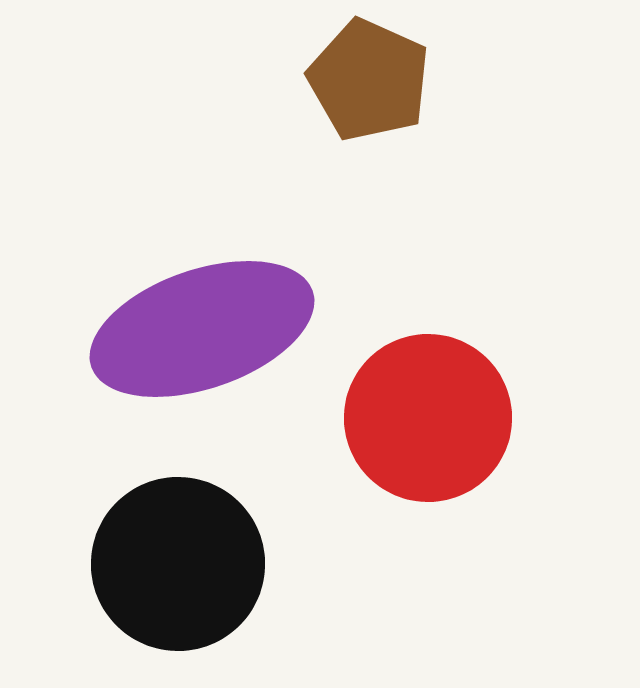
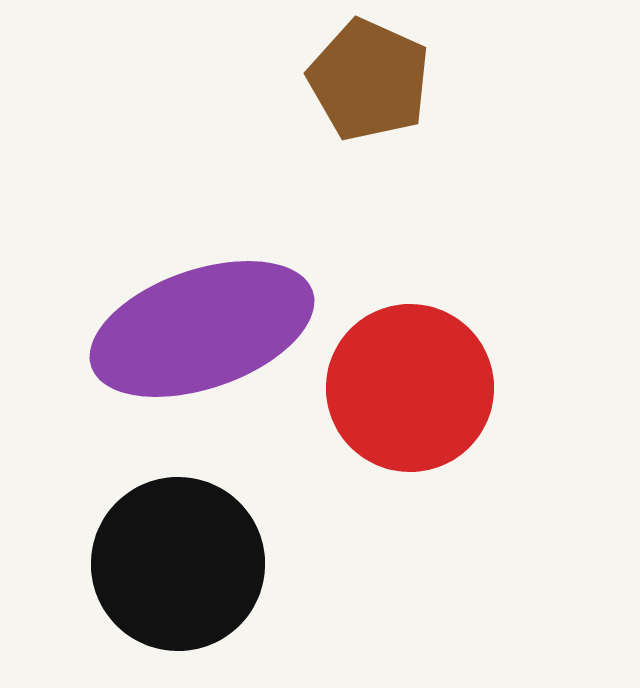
red circle: moved 18 px left, 30 px up
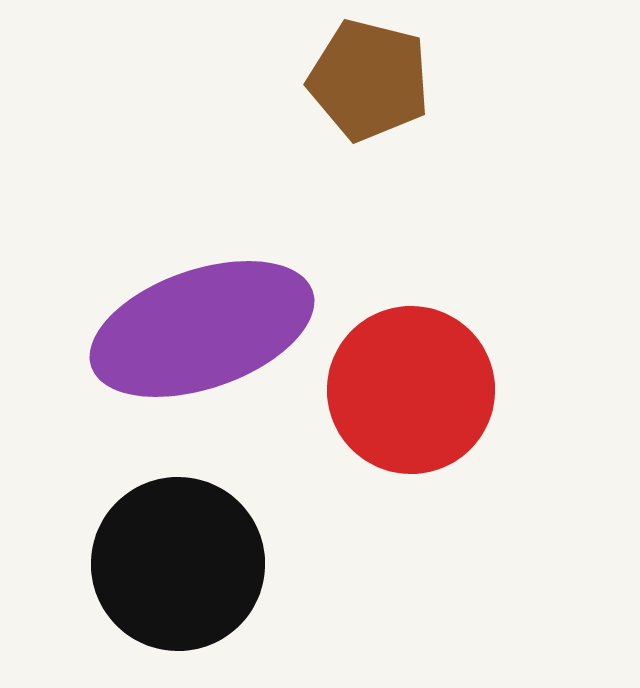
brown pentagon: rotated 10 degrees counterclockwise
red circle: moved 1 px right, 2 px down
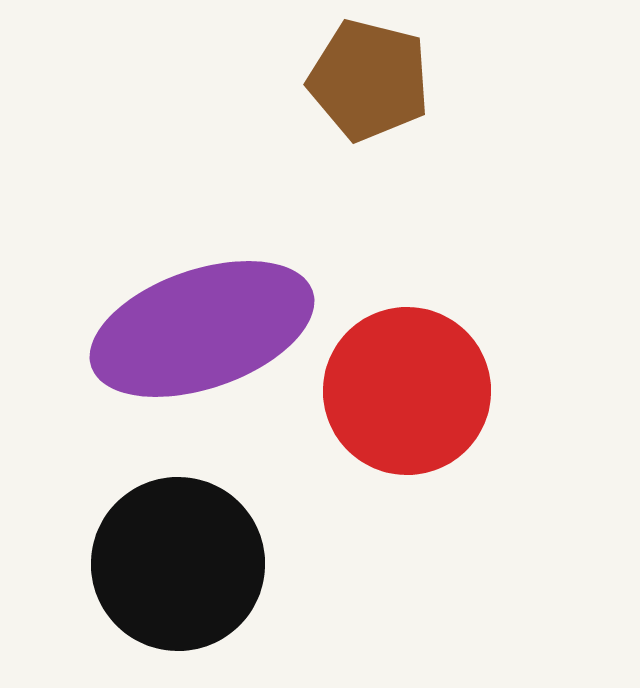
red circle: moved 4 px left, 1 px down
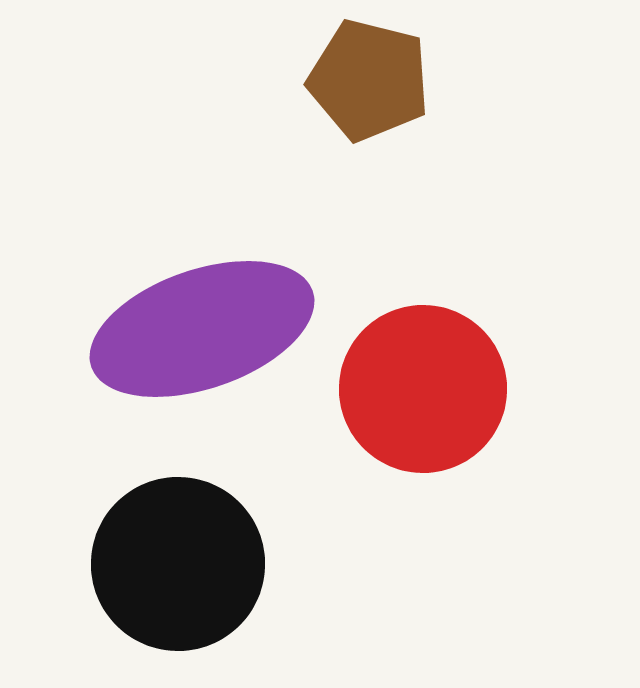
red circle: moved 16 px right, 2 px up
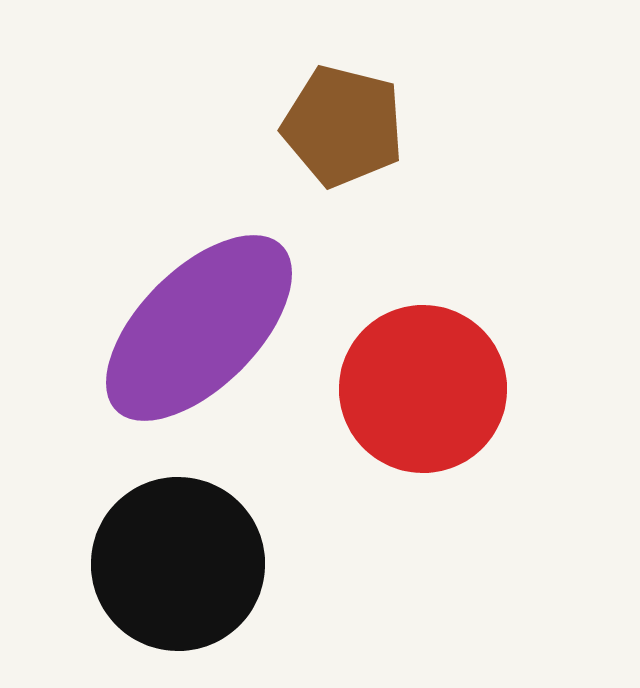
brown pentagon: moved 26 px left, 46 px down
purple ellipse: moved 3 px left, 1 px up; rotated 26 degrees counterclockwise
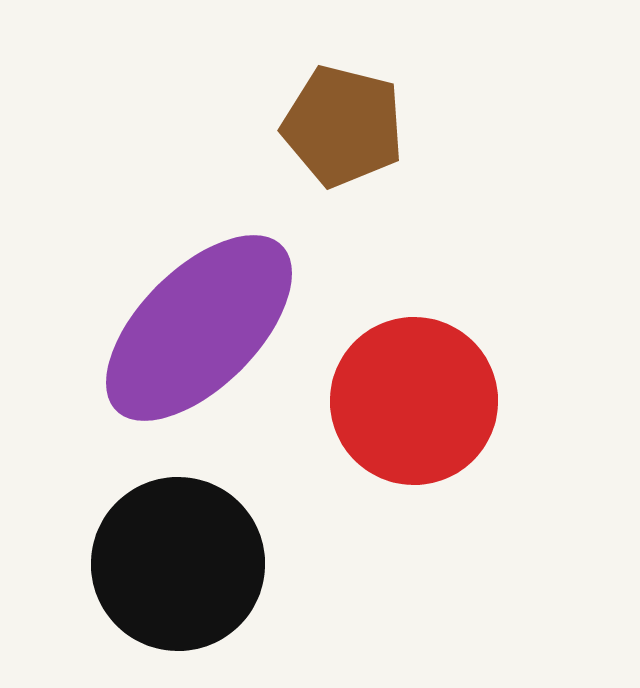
red circle: moved 9 px left, 12 px down
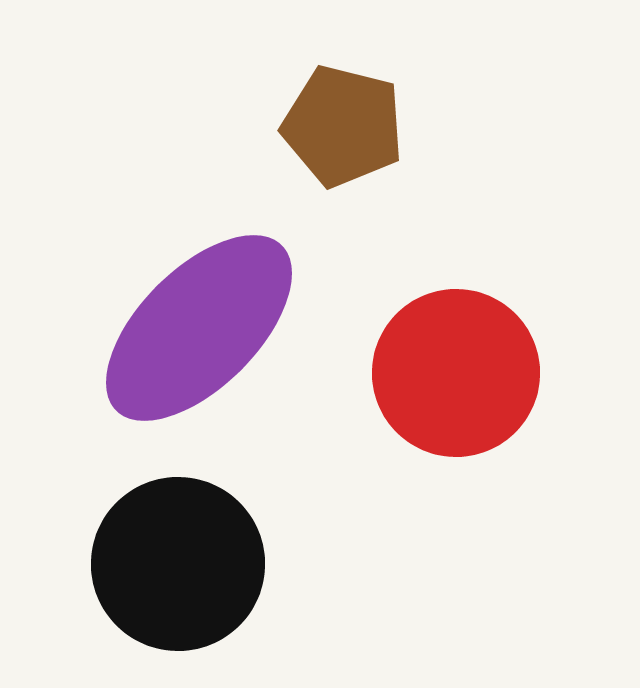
red circle: moved 42 px right, 28 px up
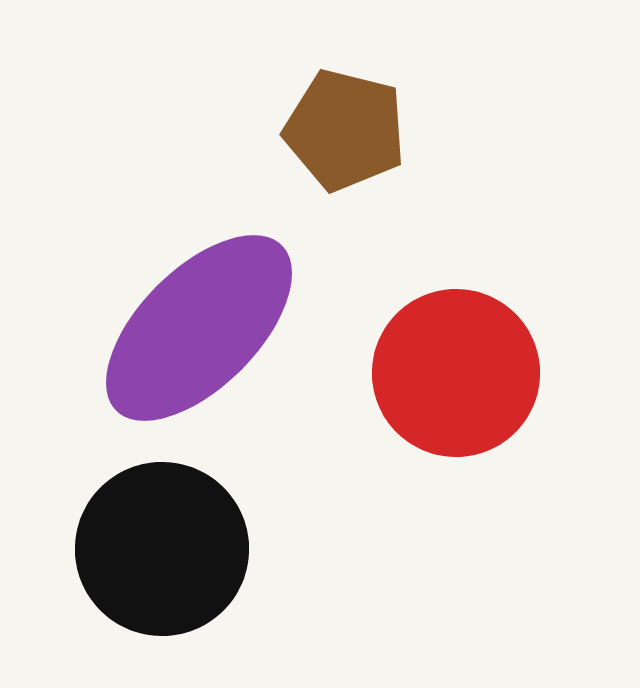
brown pentagon: moved 2 px right, 4 px down
black circle: moved 16 px left, 15 px up
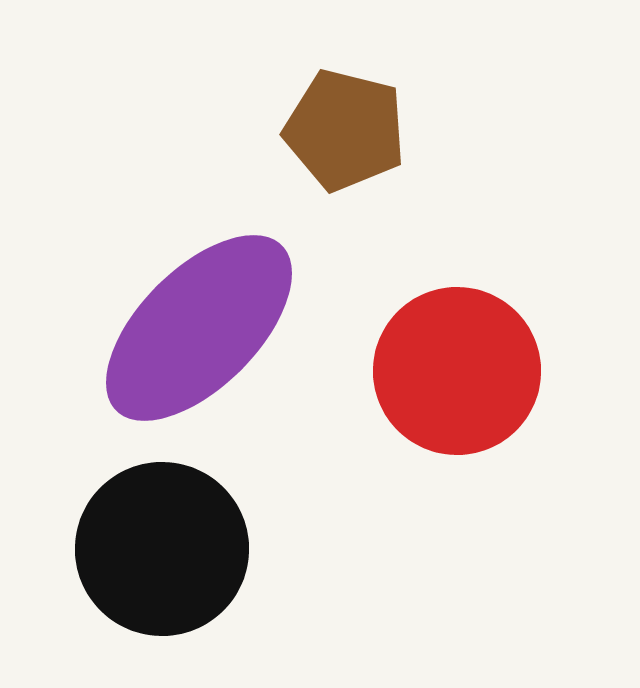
red circle: moved 1 px right, 2 px up
